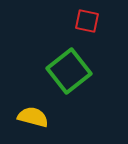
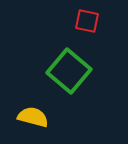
green square: rotated 12 degrees counterclockwise
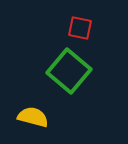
red square: moved 7 px left, 7 px down
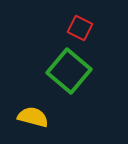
red square: rotated 15 degrees clockwise
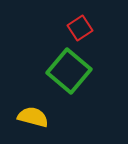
red square: rotated 30 degrees clockwise
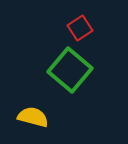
green square: moved 1 px right, 1 px up
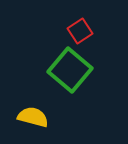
red square: moved 3 px down
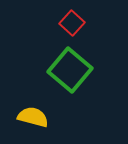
red square: moved 8 px left, 8 px up; rotated 15 degrees counterclockwise
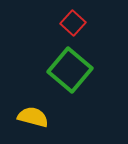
red square: moved 1 px right
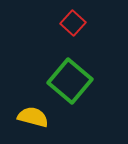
green square: moved 11 px down
